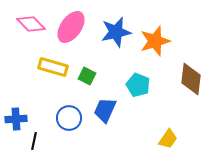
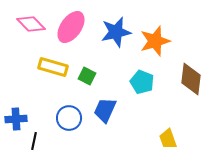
cyan pentagon: moved 4 px right, 3 px up
yellow trapezoid: rotated 125 degrees clockwise
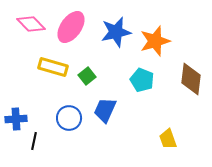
green square: rotated 24 degrees clockwise
cyan pentagon: moved 2 px up
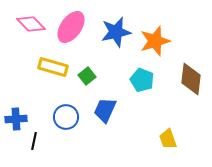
blue circle: moved 3 px left, 1 px up
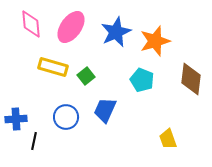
pink diamond: rotated 40 degrees clockwise
blue star: rotated 12 degrees counterclockwise
green square: moved 1 px left
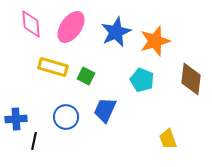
green square: rotated 24 degrees counterclockwise
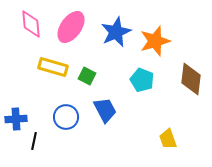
green square: moved 1 px right
blue trapezoid: rotated 128 degrees clockwise
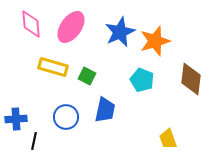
blue star: moved 4 px right
blue trapezoid: rotated 40 degrees clockwise
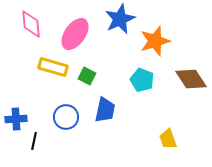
pink ellipse: moved 4 px right, 7 px down
blue star: moved 13 px up
brown diamond: rotated 40 degrees counterclockwise
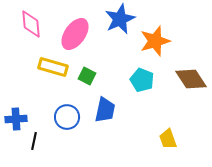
blue circle: moved 1 px right
